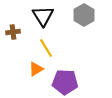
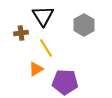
gray hexagon: moved 10 px down
brown cross: moved 8 px right, 1 px down
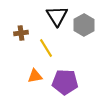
black triangle: moved 14 px right
orange triangle: moved 1 px left, 7 px down; rotated 21 degrees clockwise
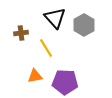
black triangle: moved 2 px left, 2 px down; rotated 10 degrees counterclockwise
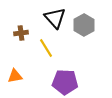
orange triangle: moved 20 px left
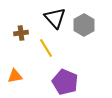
purple pentagon: rotated 20 degrees clockwise
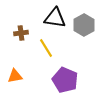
black triangle: rotated 40 degrees counterclockwise
purple pentagon: moved 2 px up
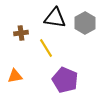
gray hexagon: moved 1 px right, 2 px up
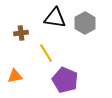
yellow line: moved 5 px down
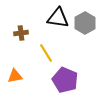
black triangle: moved 3 px right
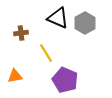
black triangle: rotated 15 degrees clockwise
